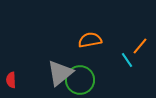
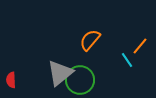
orange semicircle: rotated 40 degrees counterclockwise
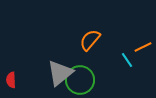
orange line: moved 3 px right, 1 px down; rotated 24 degrees clockwise
